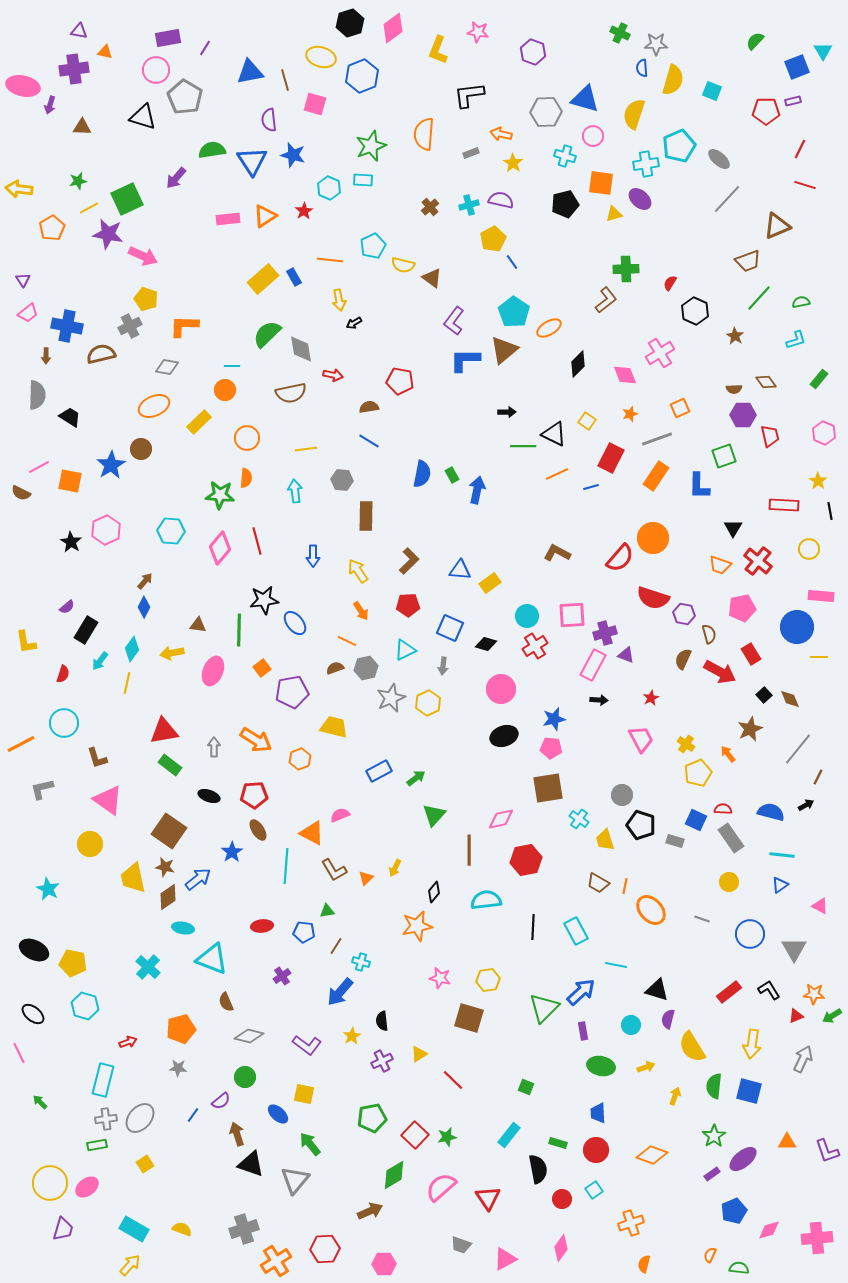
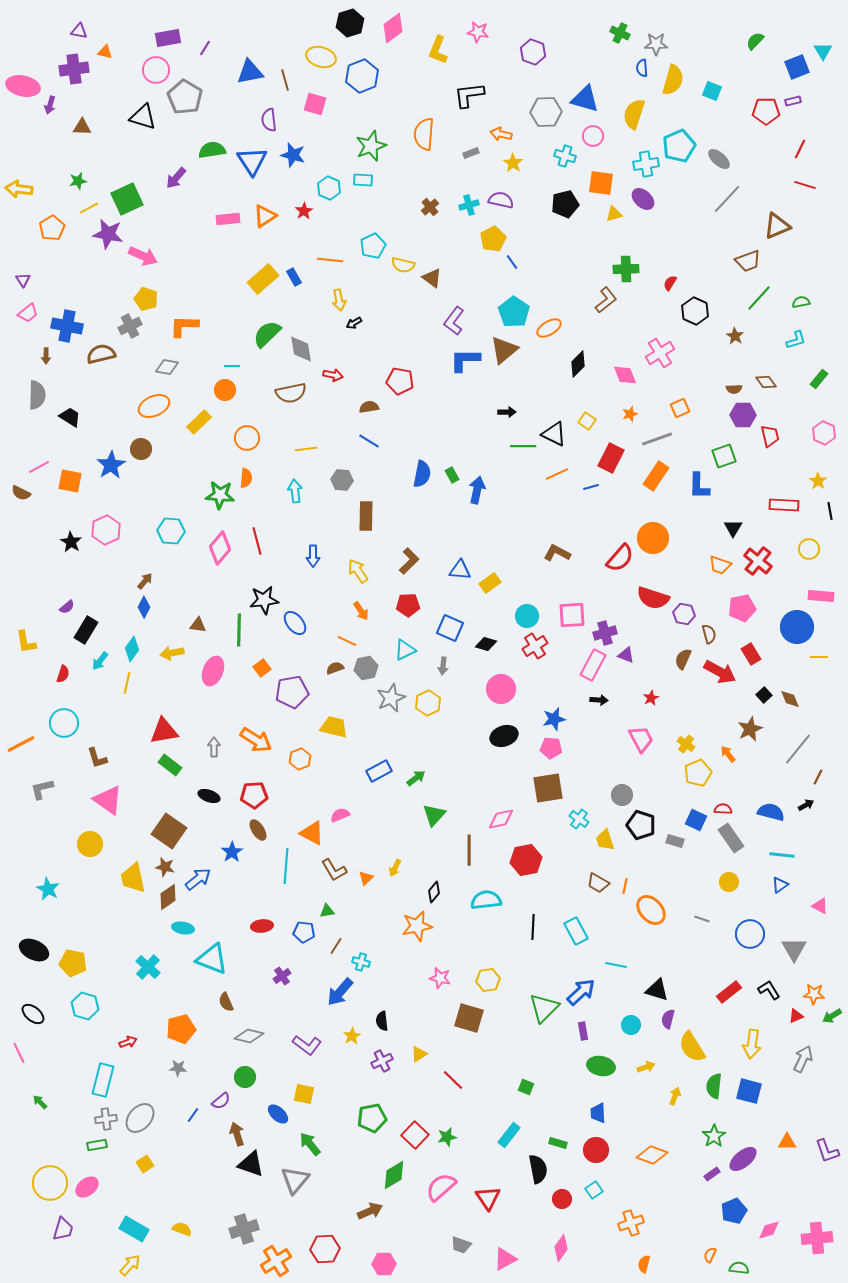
purple ellipse at (640, 199): moved 3 px right
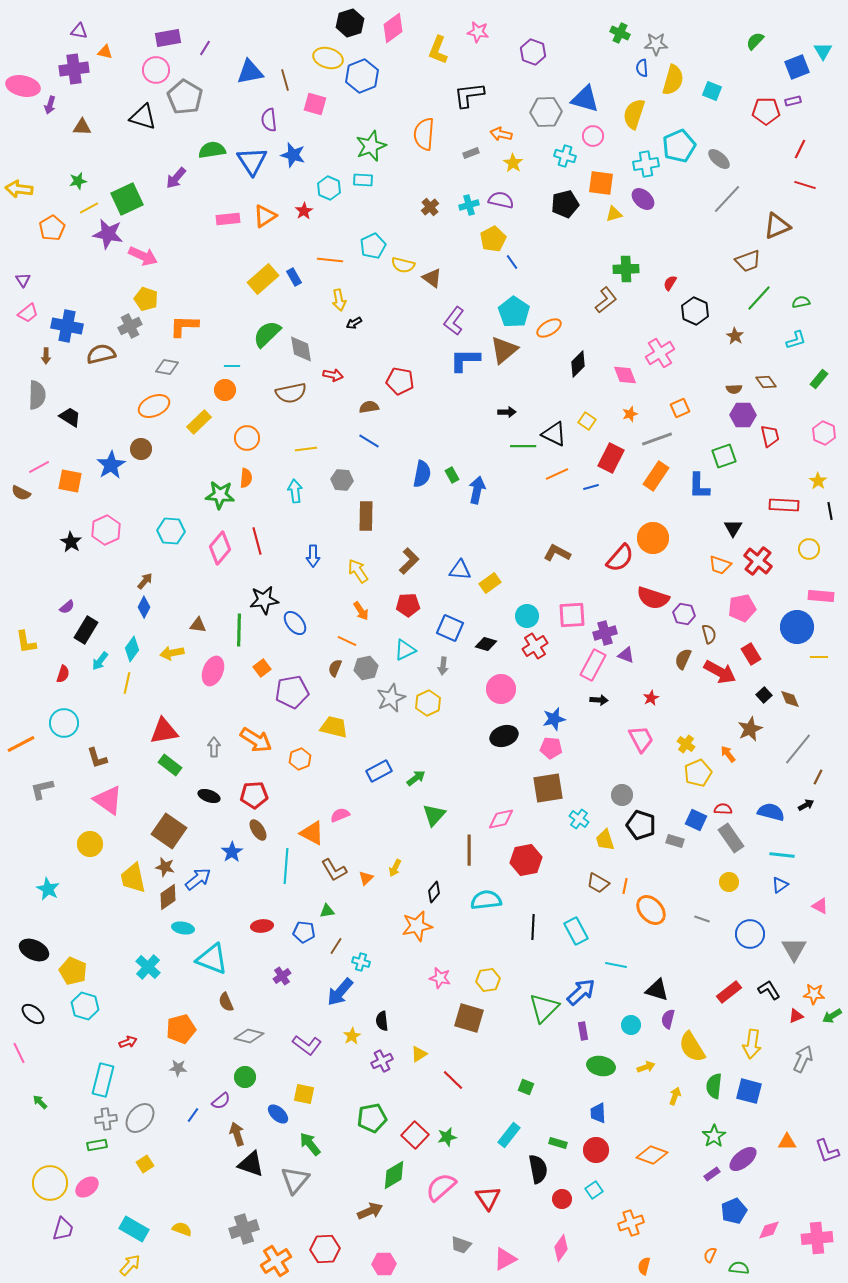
yellow ellipse at (321, 57): moved 7 px right, 1 px down
brown semicircle at (335, 668): rotated 48 degrees counterclockwise
yellow pentagon at (73, 963): moved 8 px down; rotated 12 degrees clockwise
orange semicircle at (644, 1264): moved 2 px down
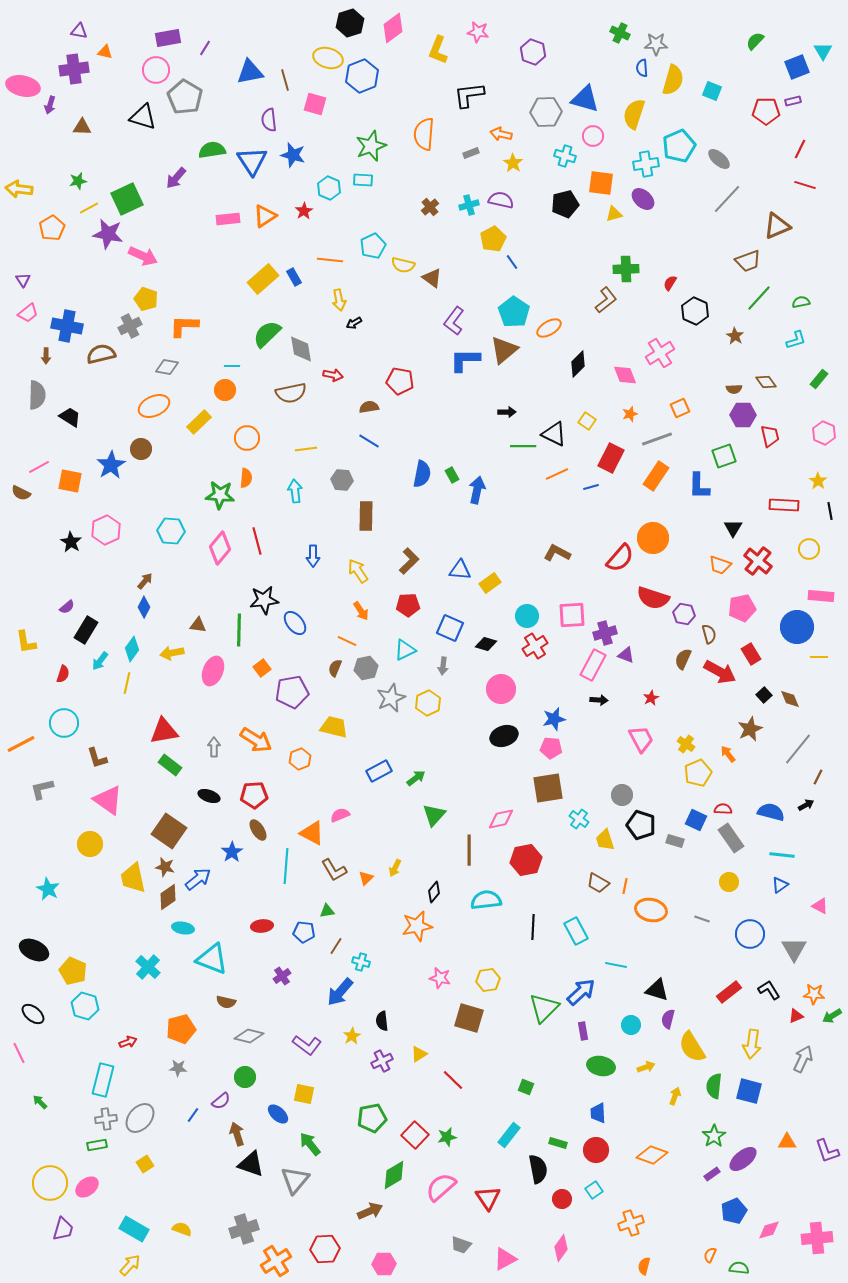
orange ellipse at (651, 910): rotated 36 degrees counterclockwise
brown semicircle at (226, 1002): rotated 54 degrees counterclockwise
